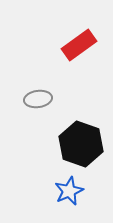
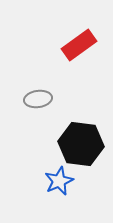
black hexagon: rotated 12 degrees counterclockwise
blue star: moved 10 px left, 10 px up
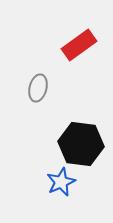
gray ellipse: moved 11 px up; rotated 68 degrees counterclockwise
blue star: moved 2 px right, 1 px down
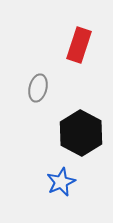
red rectangle: rotated 36 degrees counterclockwise
black hexagon: moved 11 px up; rotated 21 degrees clockwise
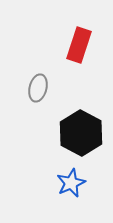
blue star: moved 10 px right, 1 px down
